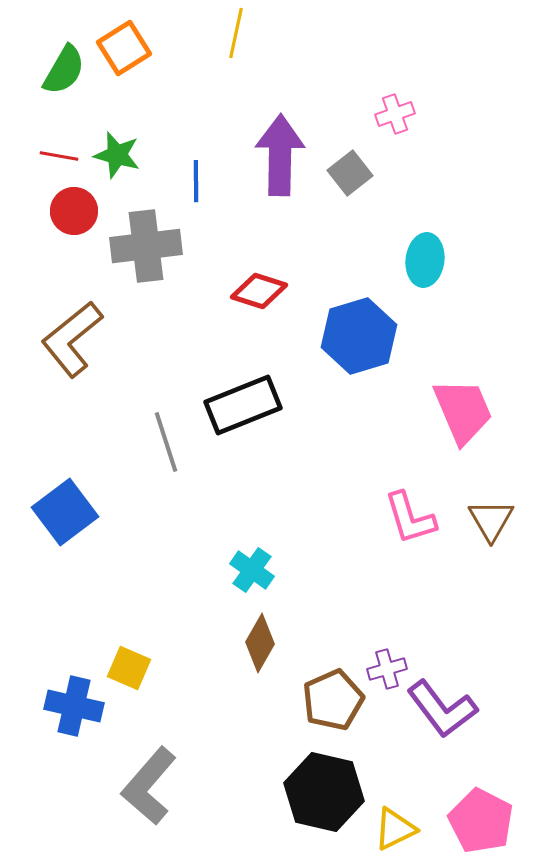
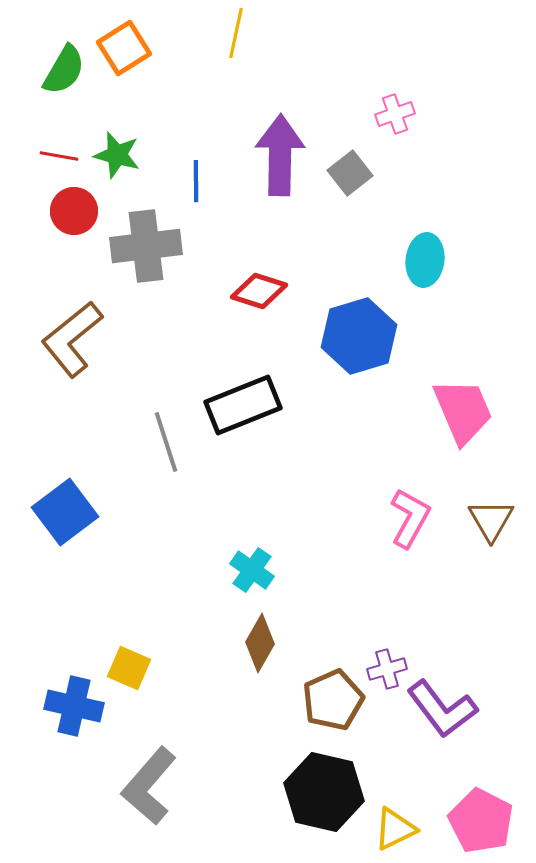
pink L-shape: rotated 134 degrees counterclockwise
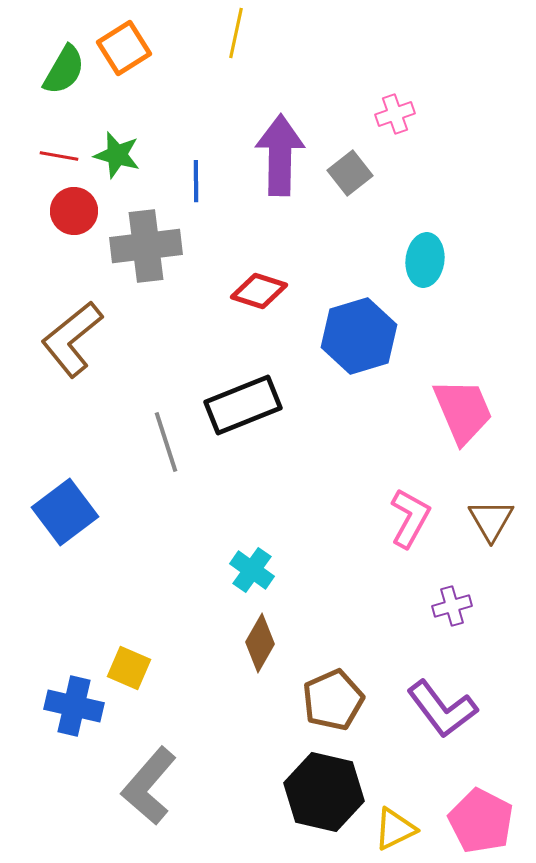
purple cross: moved 65 px right, 63 px up
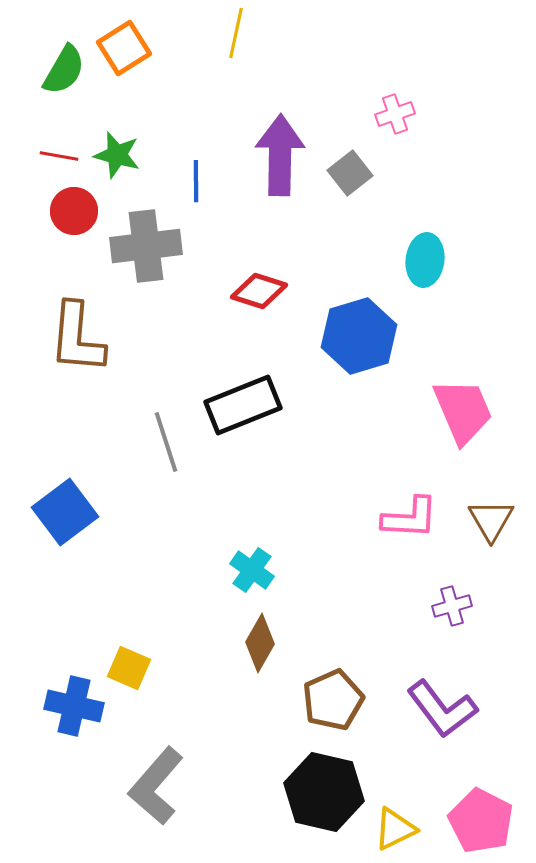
brown L-shape: moved 5 px right, 1 px up; rotated 46 degrees counterclockwise
pink L-shape: rotated 64 degrees clockwise
gray L-shape: moved 7 px right
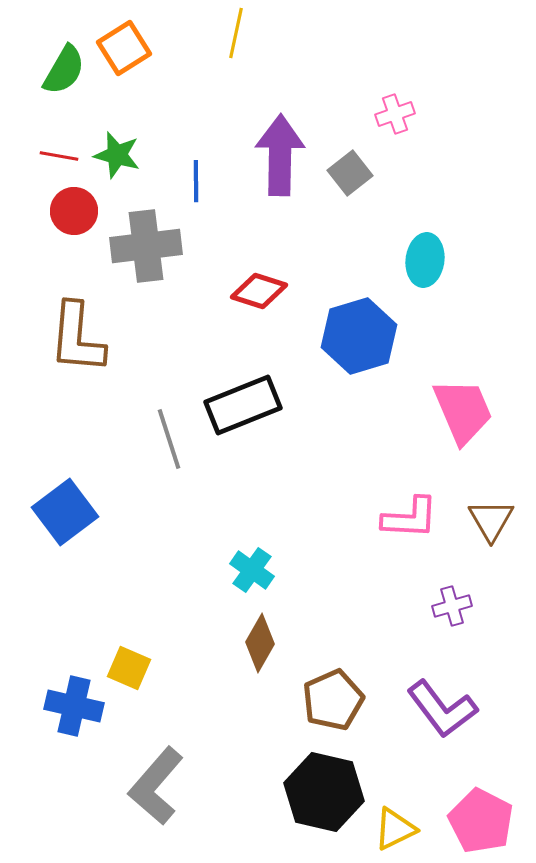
gray line: moved 3 px right, 3 px up
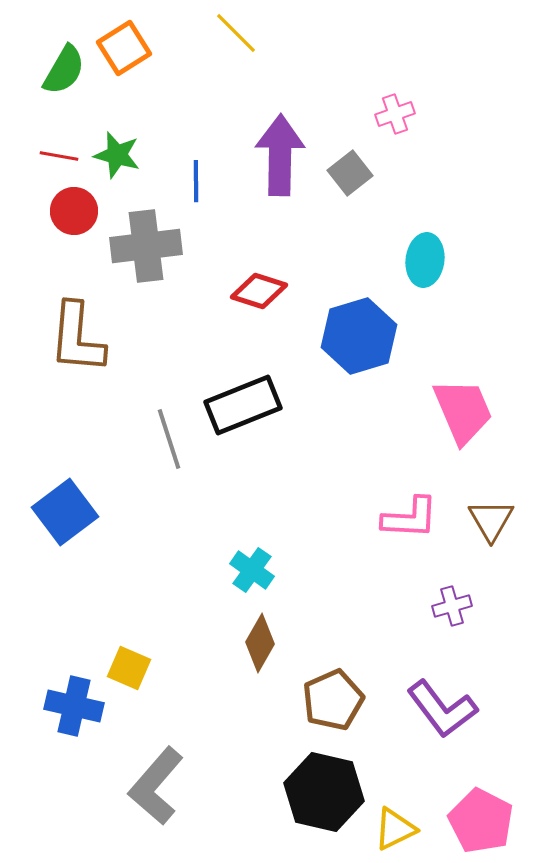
yellow line: rotated 57 degrees counterclockwise
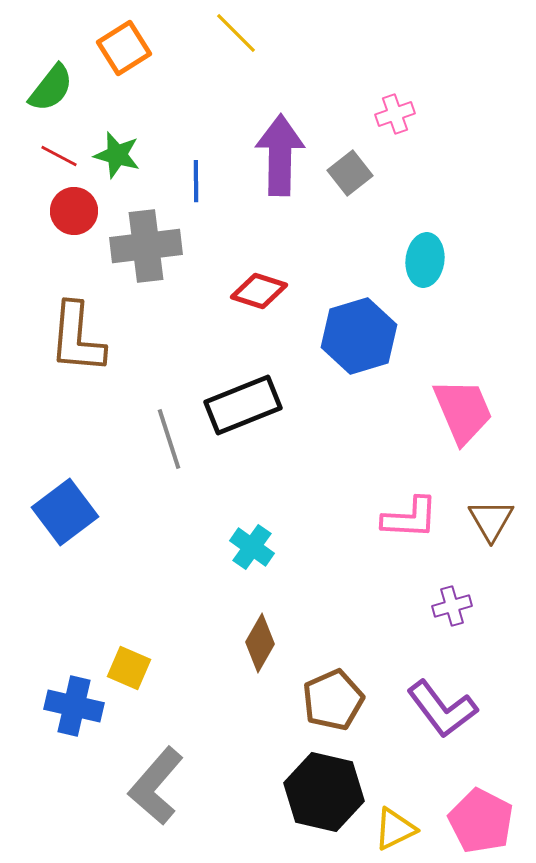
green semicircle: moved 13 px left, 18 px down; rotated 8 degrees clockwise
red line: rotated 18 degrees clockwise
cyan cross: moved 23 px up
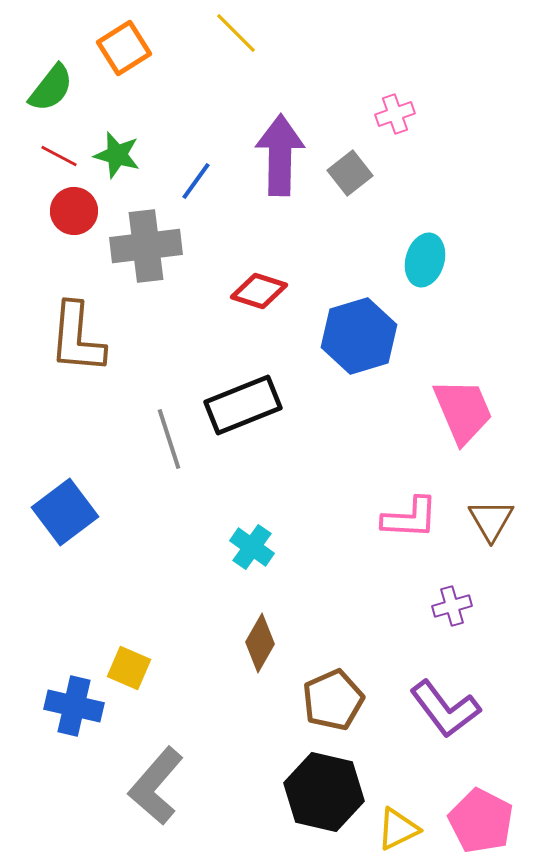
blue line: rotated 36 degrees clockwise
cyan ellipse: rotated 9 degrees clockwise
purple L-shape: moved 3 px right
yellow triangle: moved 3 px right
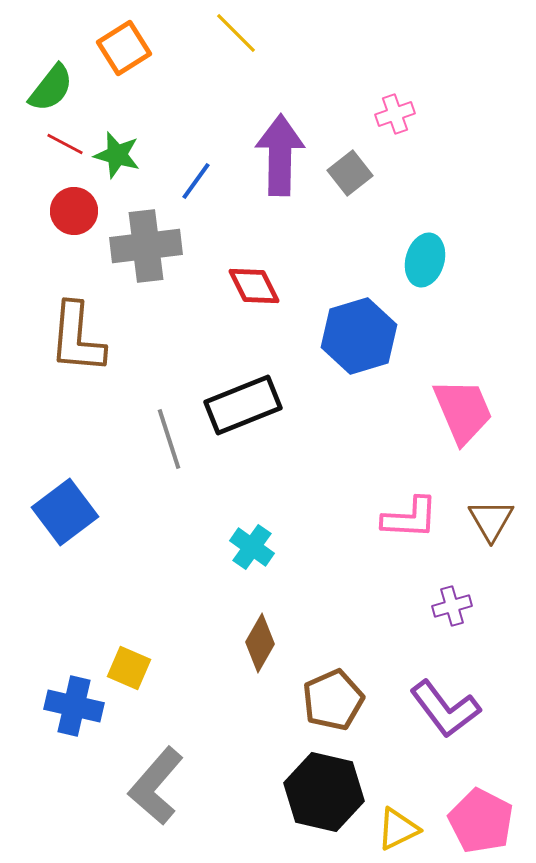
red line: moved 6 px right, 12 px up
red diamond: moved 5 px left, 5 px up; rotated 46 degrees clockwise
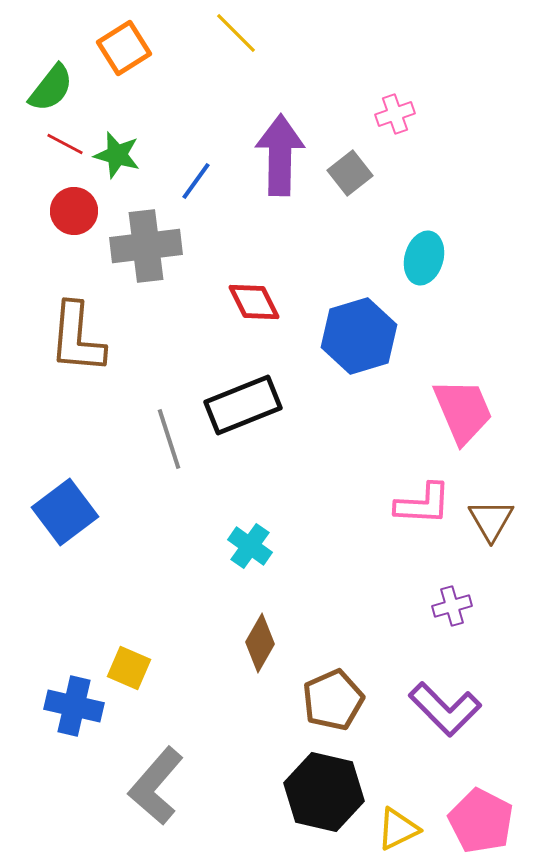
cyan ellipse: moved 1 px left, 2 px up
red diamond: moved 16 px down
pink L-shape: moved 13 px right, 14 px up
cyan cross: moved 2 px left, 1 px up
purple L-shape: rotated 8 degrees counterclockwise
